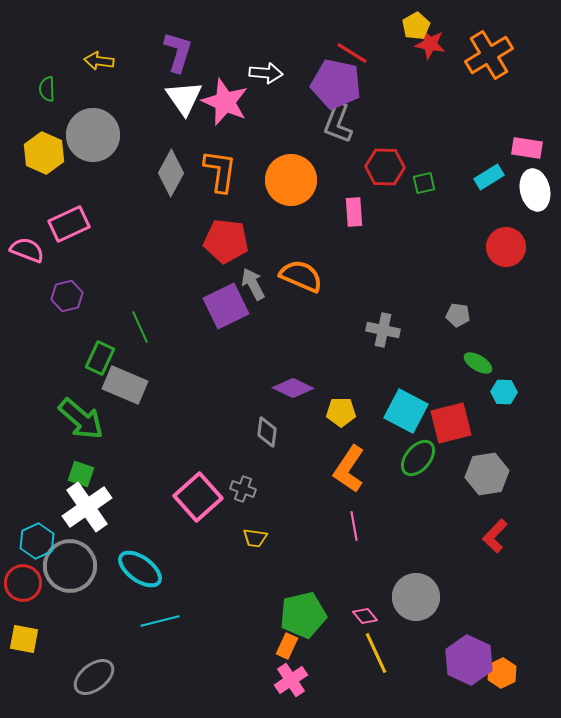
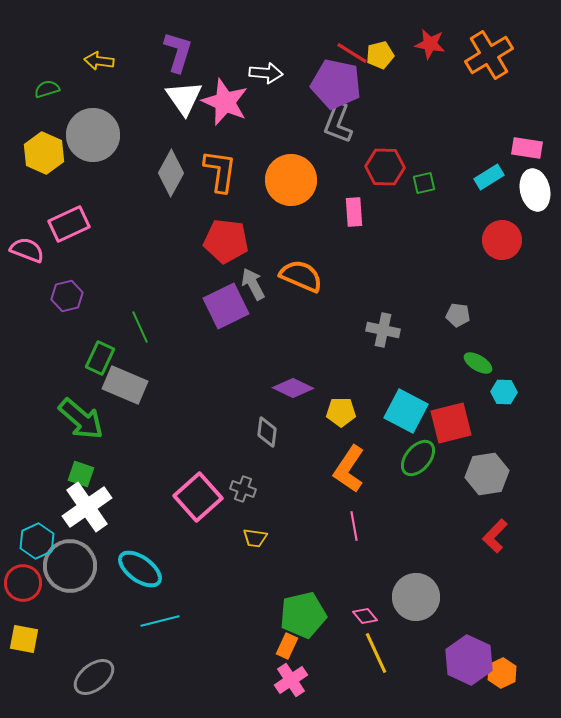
yellow pentagon at (416, 26): moved 36 px left, 29 px down; rotated 16 degrees clockwise
green semicircle at (47, 89): rotated 75 degrees clockwise
red circle at (506, 247): moved 4 px left, 7 px up
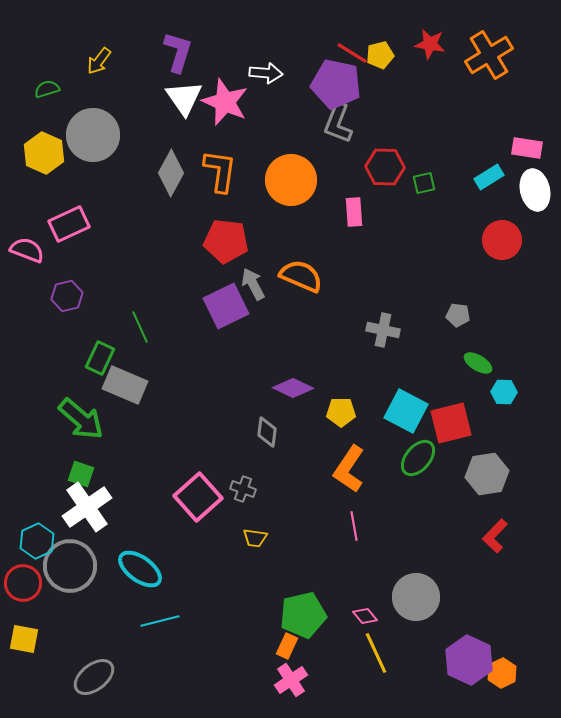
yellow arrow at (99, 61): rotated 60 degrees counterclockwise
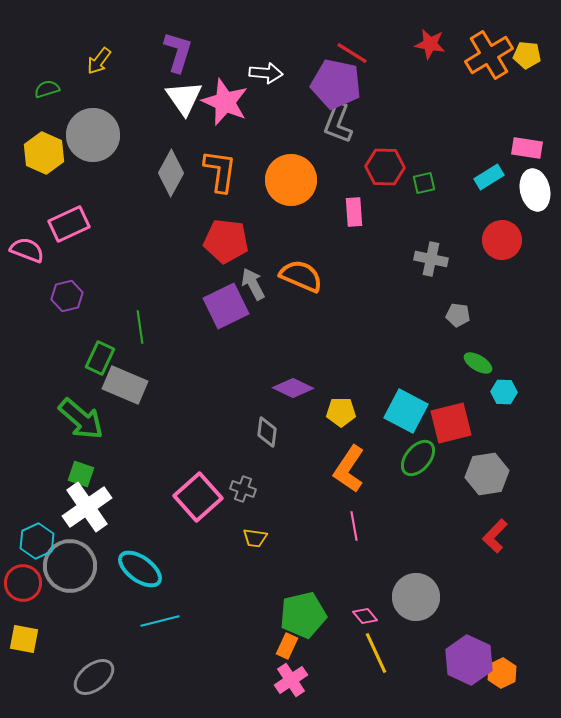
yellow pentagon at (380, 55): moved 147 px right; rotated 20 degrees clockwise
green line at (140, 327): rotated 16 degrees clockwise
gray cross at (383, 330): moved 48 px right, 71 px up
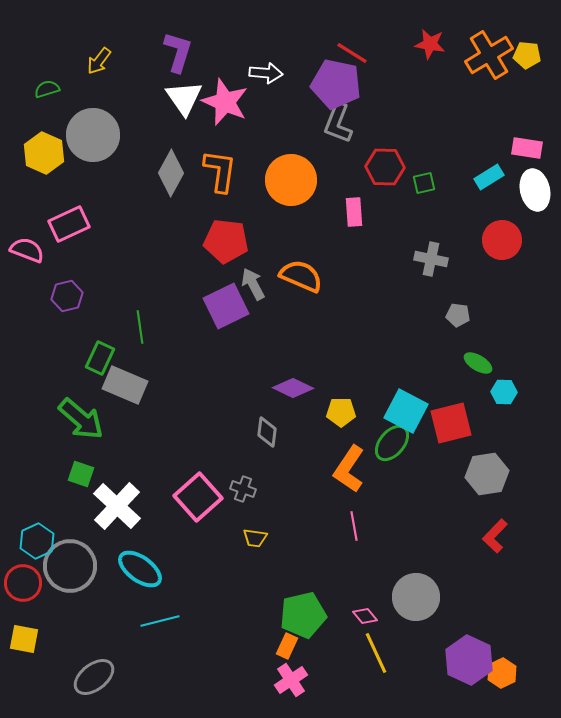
green ellipse at (418, 458): moved 26 px left, 15 px up
white cross at (87, 507): moved 30 px right, 1 px up; rotated 12 degrees counterclockwise
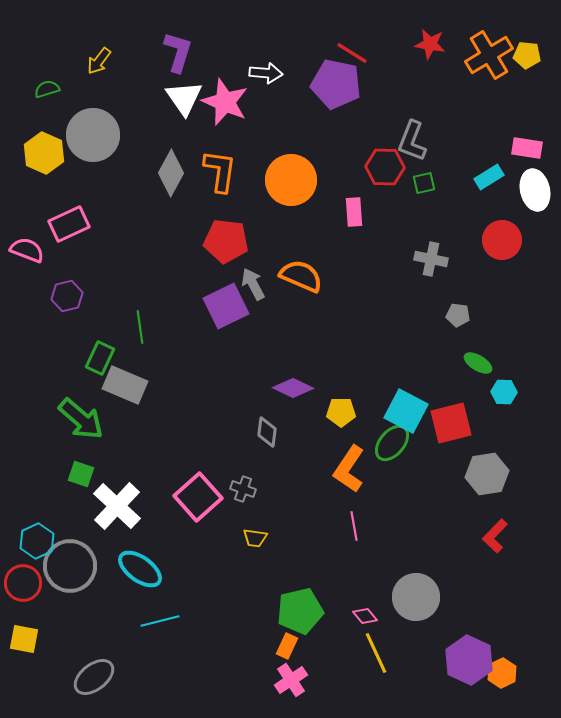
gray L-shape at (338, 123): moved 74 px right, 18 px down
green pentagon at (303, 615): moved 3 px left, 4 px up
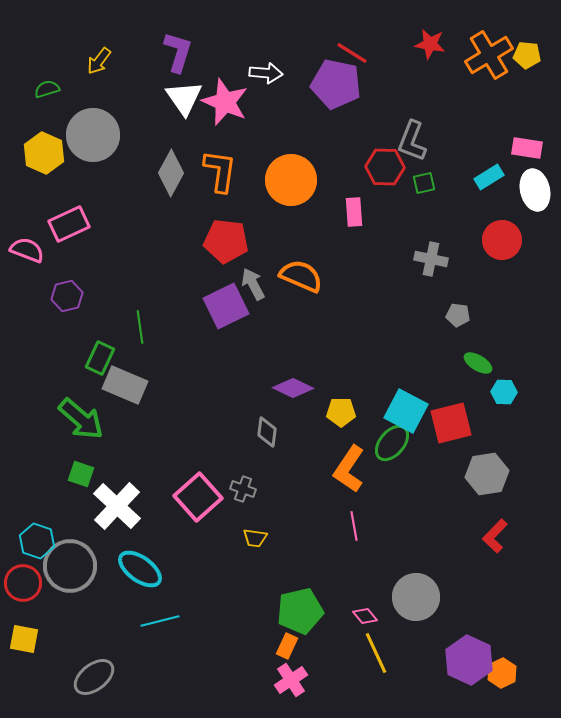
cyan hexagon at (37, 541): rotated 16 degrees counterclockwise
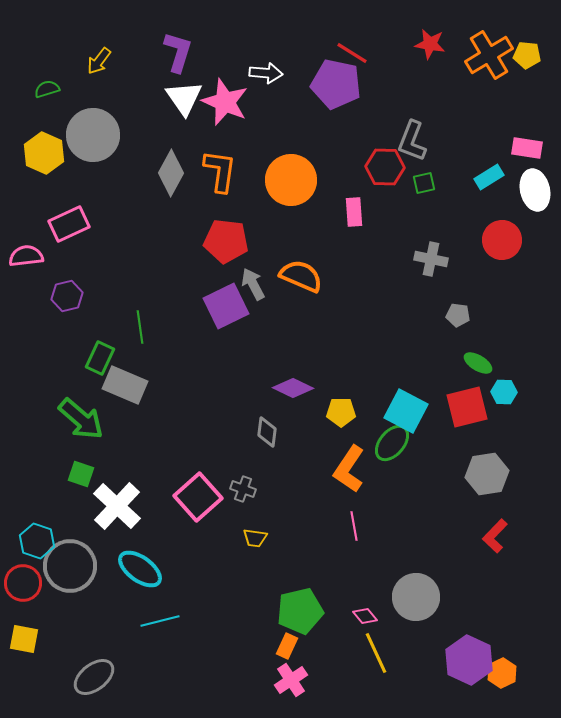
pink semicircle at (27, 250): moved 1 px left, 6 px down; rotated 28 degrees counterclockwise
red square at (451, 423): moved 16 px right, 16 px up
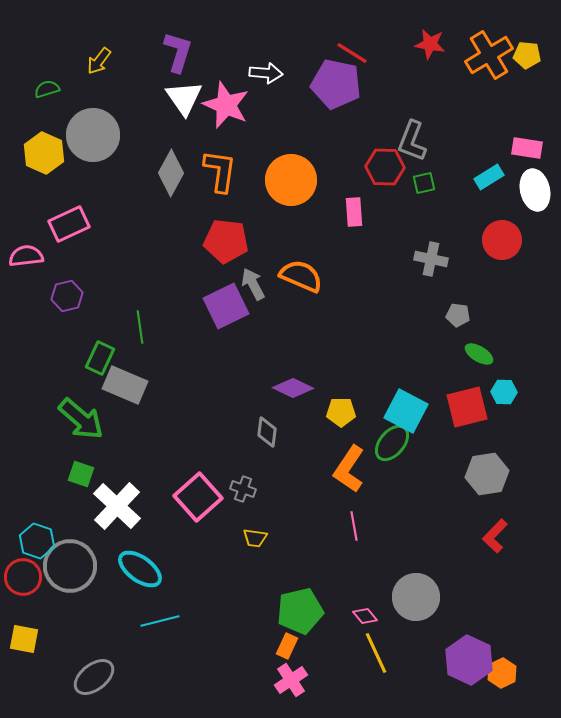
pink star at (225, 102): moved 1 px right, 3 px down
green ellipse at (478, 363): moved 1 px right, 9 px up
red circle at (23, 583): moved 6 px up
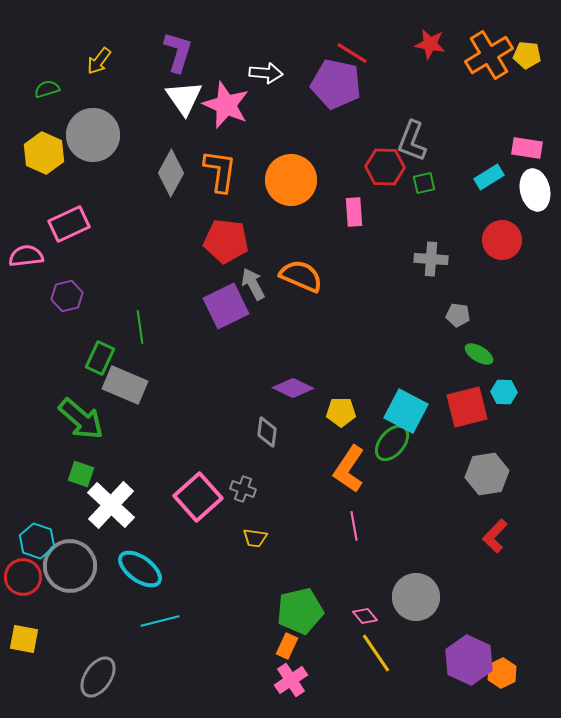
gray cross at (431, 259): rotated 8 degrees counterclockwise
white cross at (117, 506): moved 6 px left, 1 px up
yellow line at (376, 653): rotated 9 degrees counterclockwise
gray ellipse at (94, 677): moved 4 px right; rotated 18 degrees counterclockwise
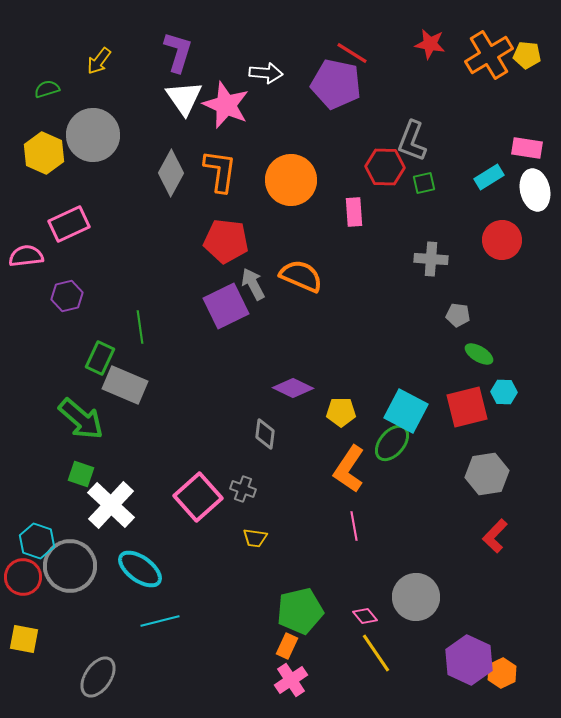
gray diamond at (267, 432): moved 2 px left, 2 px down
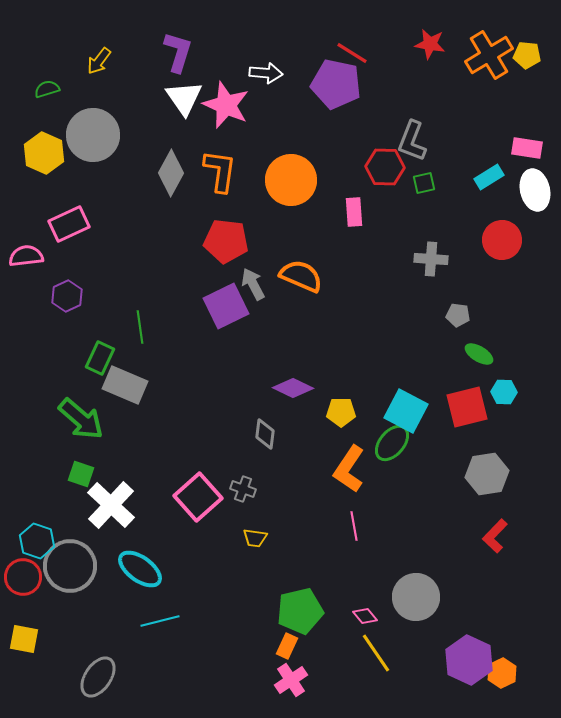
purple hexagon at (67, 296): rotated 12 degrees counterclockwise
